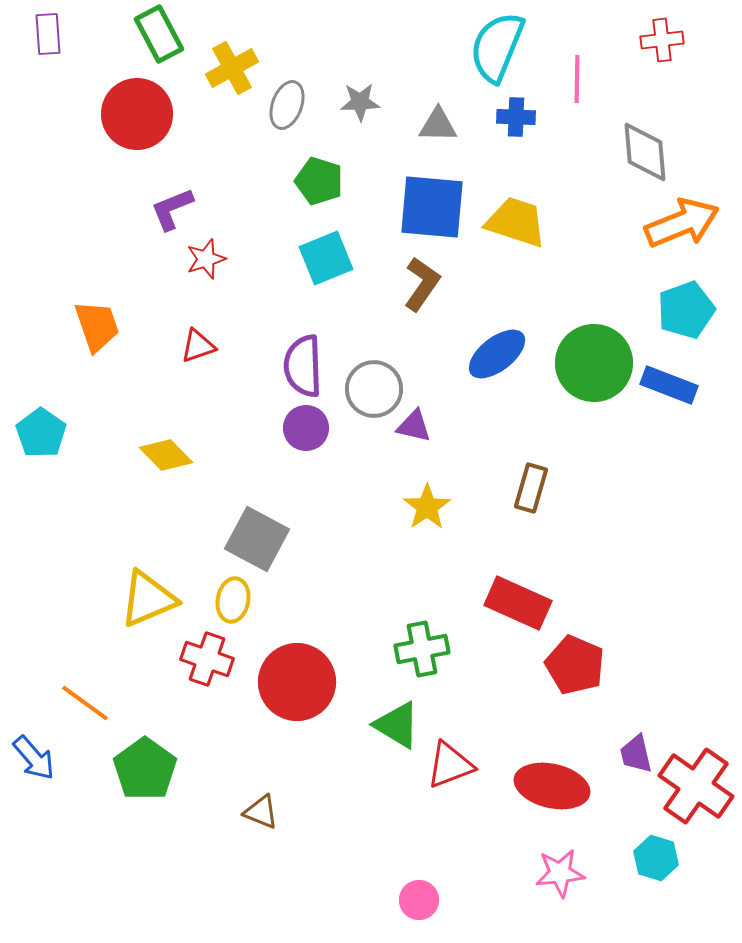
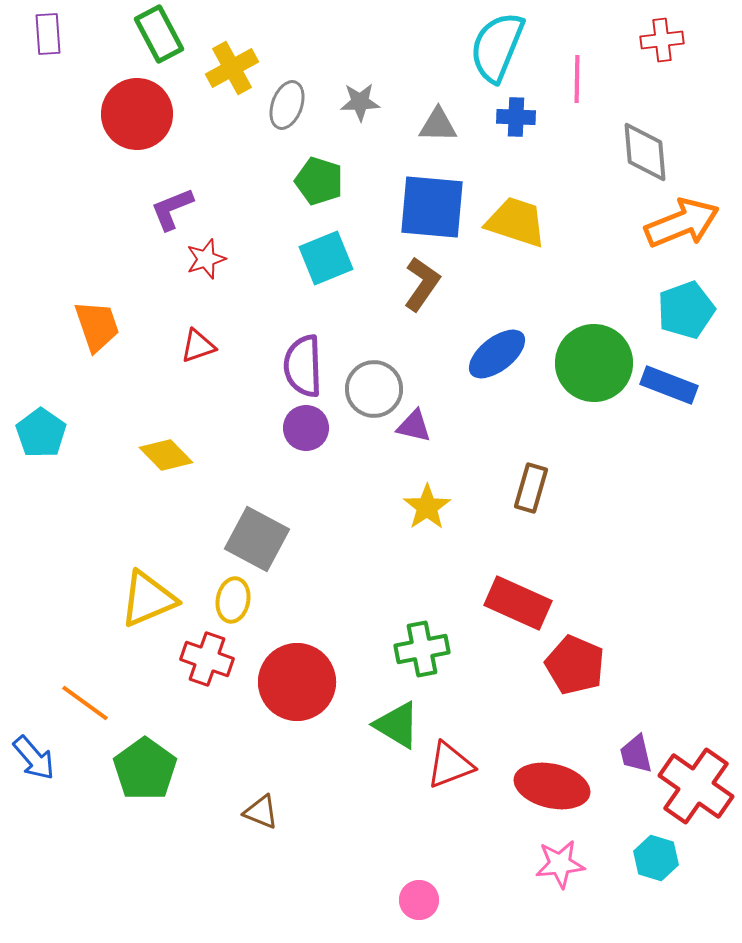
pink star at (560, 873): moved 9 px up
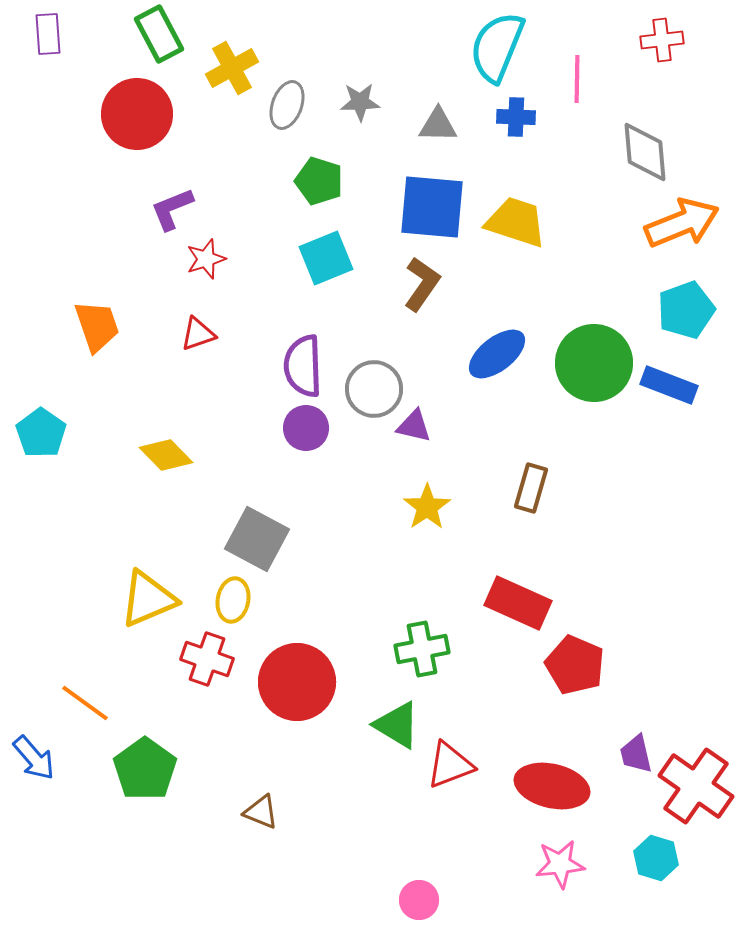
red triangle at (198, 346): moved 12 px up
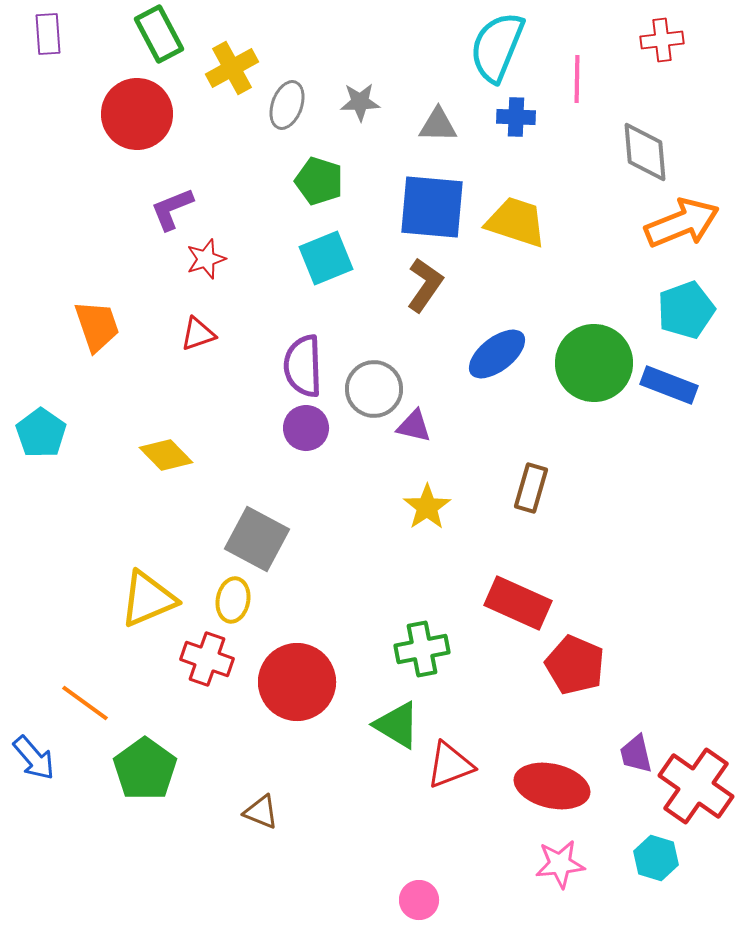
brown L-shape at (422, 284): moved 3 px right, 1 px down
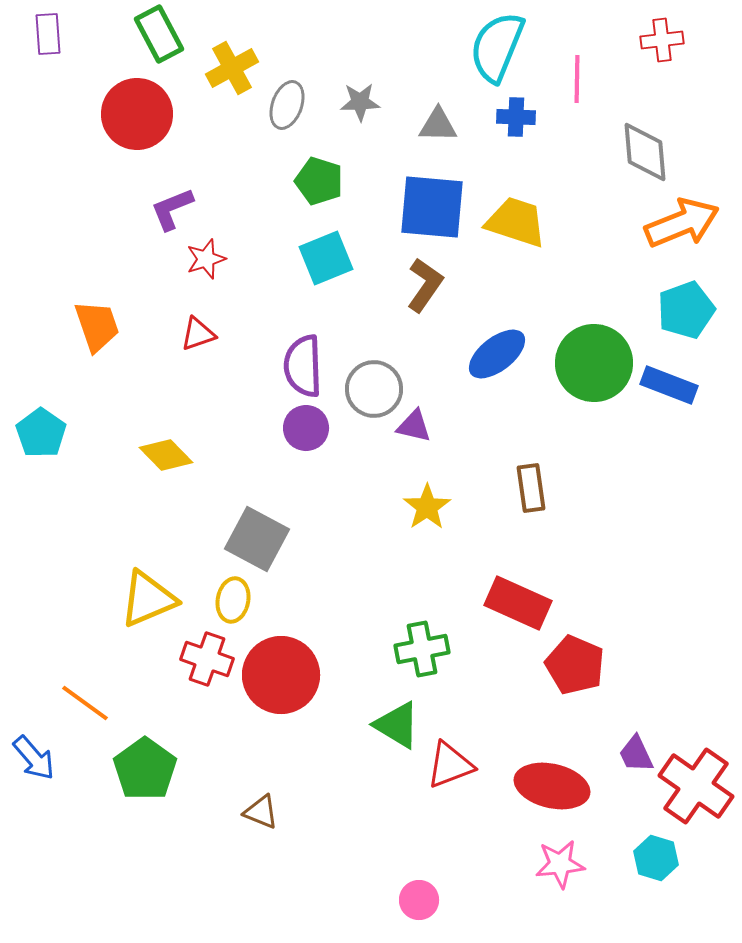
brown rectangle at (531, 488): rotated 24 degrees counterclockwise
red circle at (297, 682): moved 16 px left, 7 px up
purple trapezoid at (636, 754): rotated 12 degrees counterclockwise
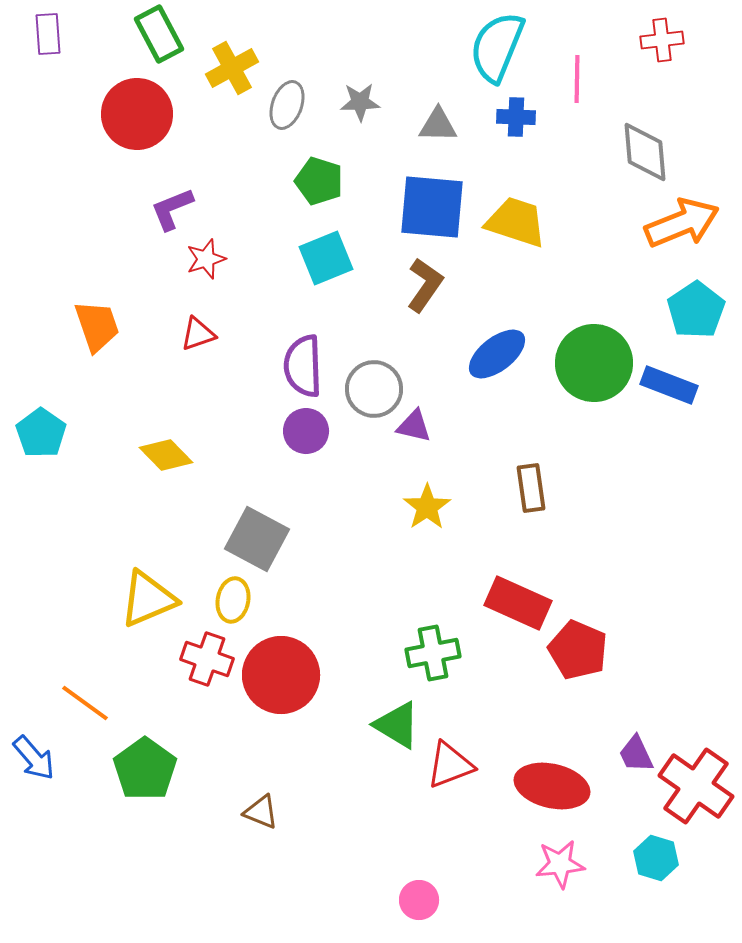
cyan pentagon at (686, 310): moved 10 px right; rotated 14 degrees counterclockwise
purple circle at (306, 428): moved 3 px down
green cross at (422, 649): moved 11 px right, 4 px down
red pentagon at (575, 665): moved 3 px right, 15 px up
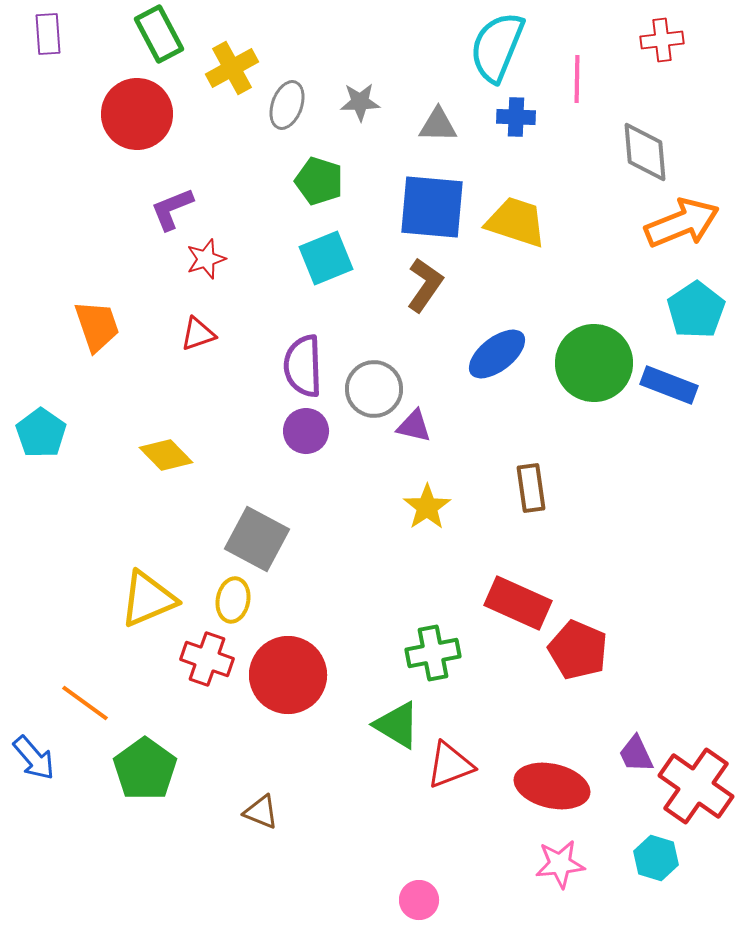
red circle at (281, 675): moved 7 px right
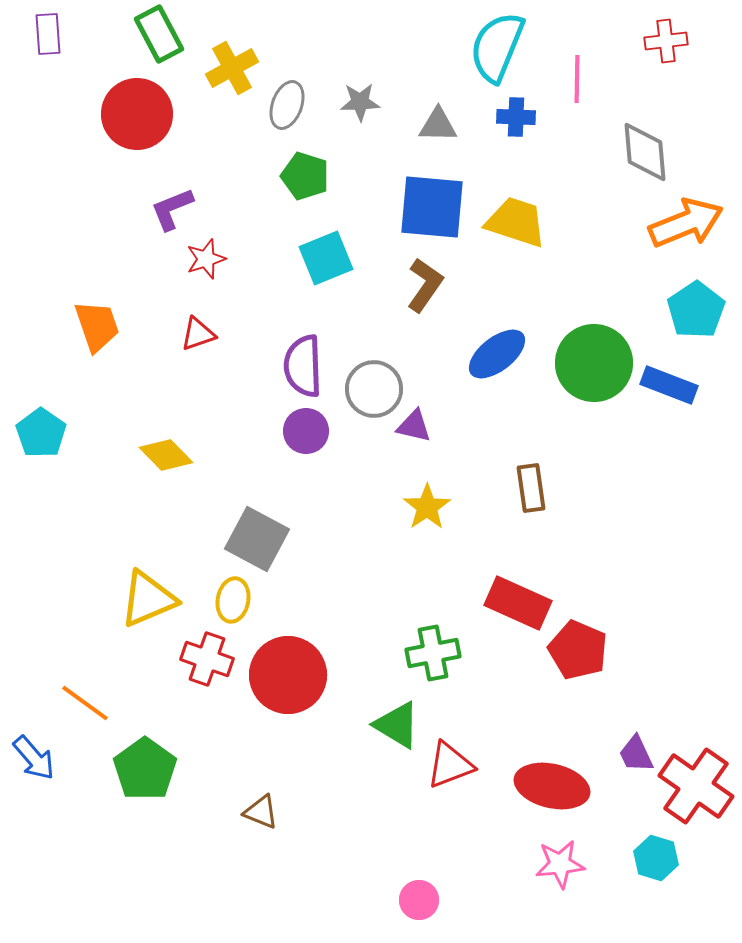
red cross at (662, 40): moved 4 px right, 1 px down
green pentagon at (319, 181): moved 14 px left, 5 px up
orange arrow at (682, 223): moved 4 px right
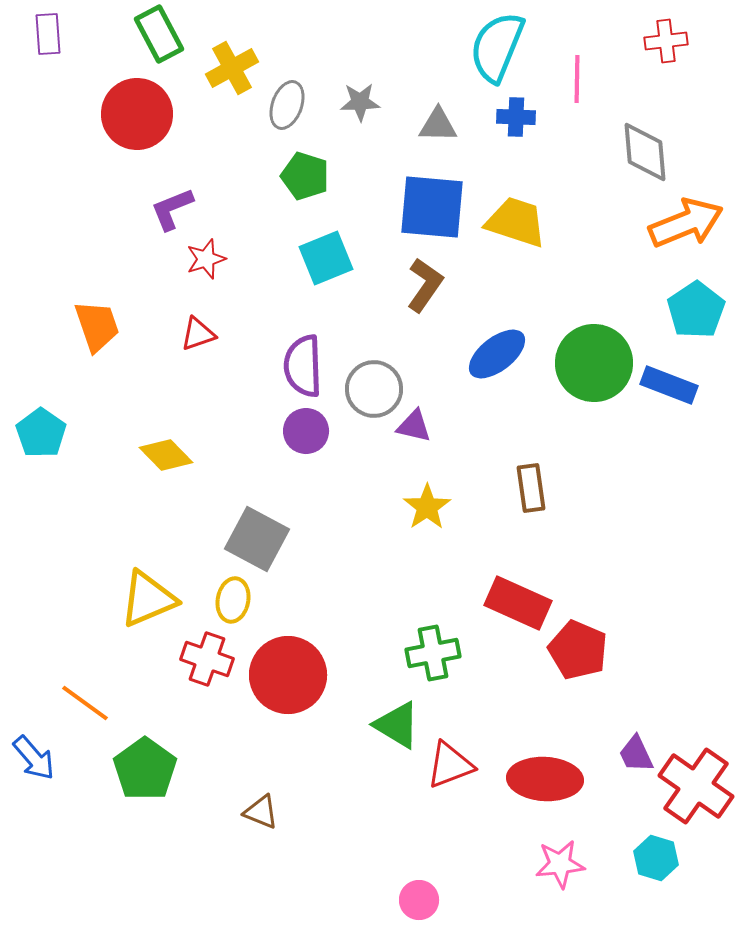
red ellipse at (552, 786): moved 7 px left, 7 px up; rotated 10 degrees counterclockwise
